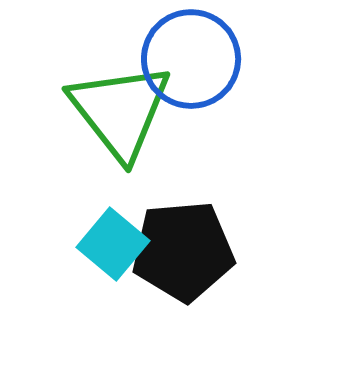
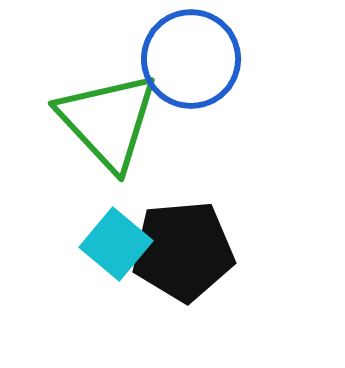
green triangle: moved 12 px left, 10 px down; rotated 5 degrees counterclockwise
cyan square: moved 3 px right
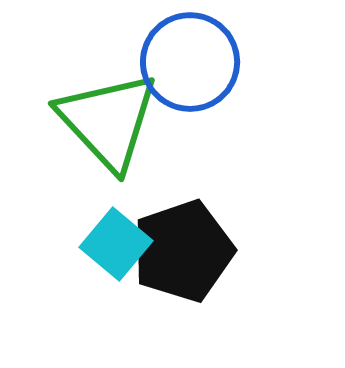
blue circle: moved 1 px left, 3 px down
black pentagon: rotated 14 degrees counterclockwise
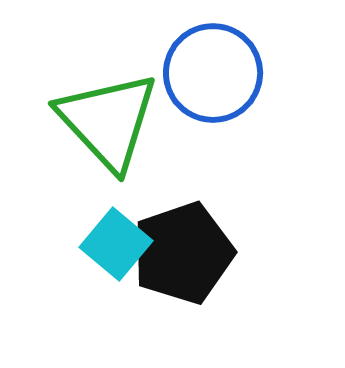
blue circle: moved 23 px right, 11 px down
black pentagon: moved 2 px down
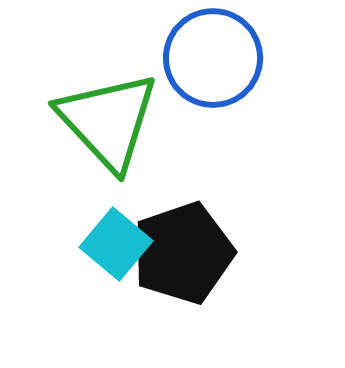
blue circle: moved 15 px up
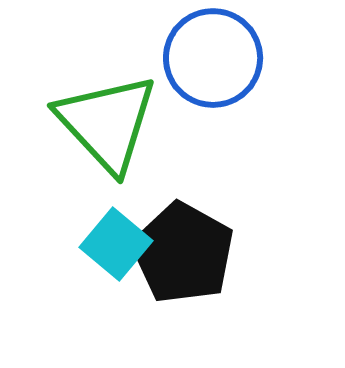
green triangle: moved 1 px left, 2 px down
black pentagon: rotated 24 degrees counterclockwise
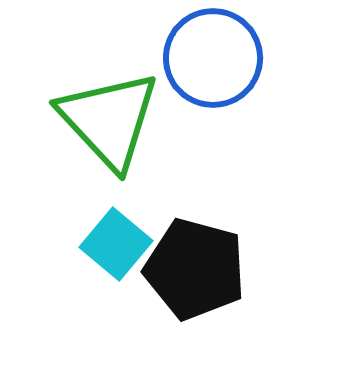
green triangle: moved 2 px right, 3 px up
black pentagon: moved 12 px right, 16 px down; rotated 14 degrees counterclockwise
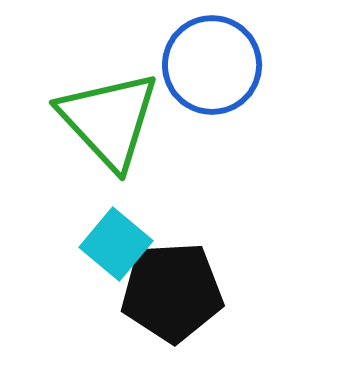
blue circle: moved 1 px left, 7 px down
black pentagon: moved 23 px left, 23 px down; rotated 18 degrees counterclockwise
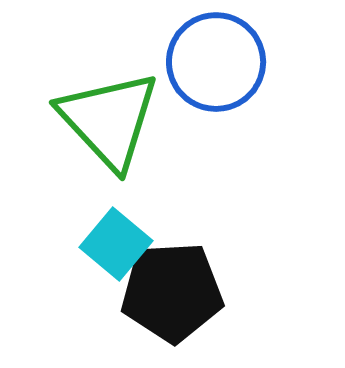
blue circle: moved 4 px right, 3 px up
